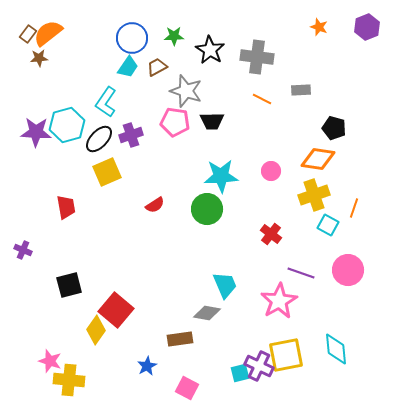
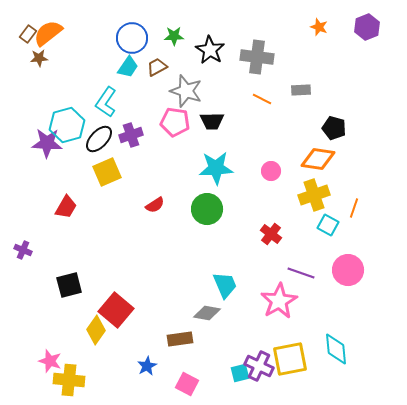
purple star at (36, 132): moved 11 px right, 11 px down
cyan star at (221, 176): moved 5 px left, 8 px up
red trapezoid at (66, 207): rotated 40 degrees clockwise
yellow square at (286, 355): moved 4 px right, 4 px down
pink square at (187, 388): moved 4 px up
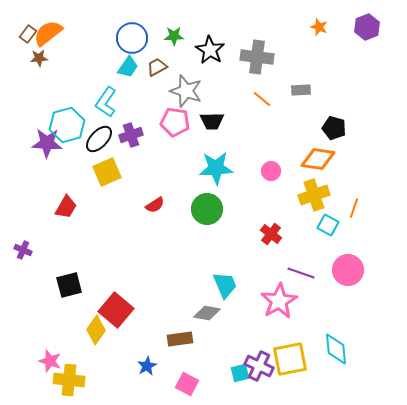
orange line at (262, 99): rotated 12 degrees clockwise
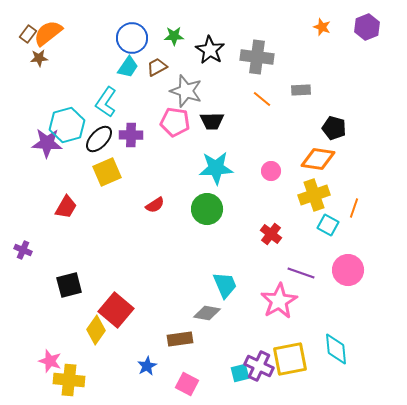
orange star at (319, 27): moved 3 px right
purple cross at (131, 135): rotated 20 degrees clockwise
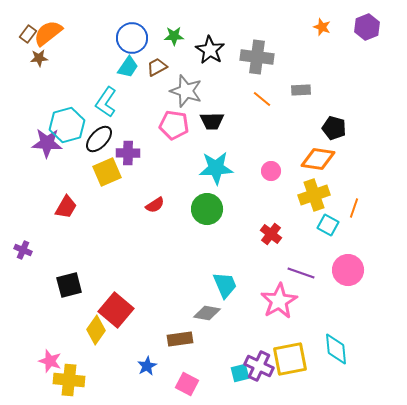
pink pentagon at (175, 122): moved 1 px left, 3 px down
purple cross at (131, 135): moved 3 px left, 18 px down
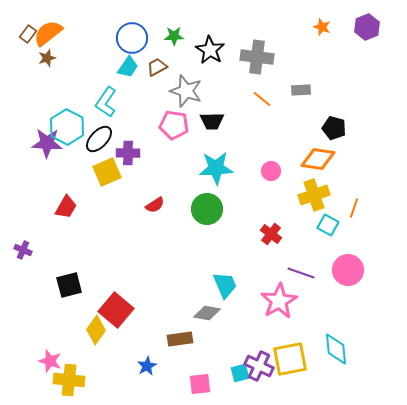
brown star at (39, 58): moved 8 px right; rotated 12 degrees counterclockwise
cyan hexagon at (67, 125): moved 2 px down; rotated 16 degrees counterclockwise
pink square at (187, 384): moved 13 px right; rotated 35 degrees counterclockwise
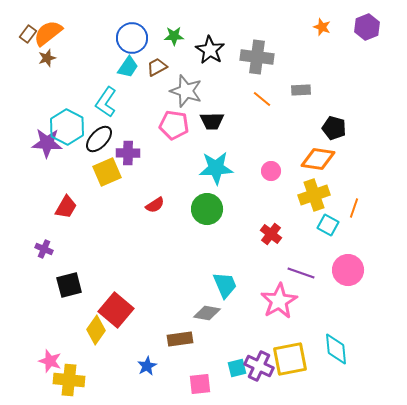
purple cross at (23, 250): moved 21 px right, 1 px up
cyan square at (240, 373): moved 3 px left, 5 px up
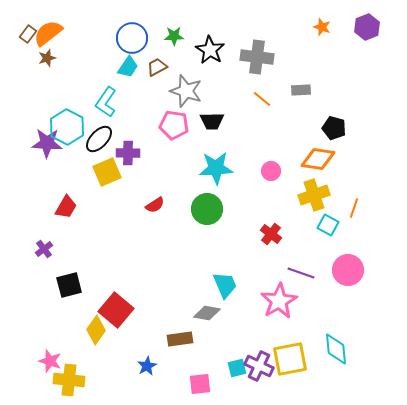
purple cross at (44, 249): rotated 30 degrees clockwise
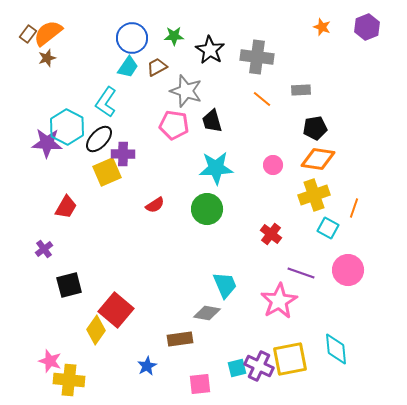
black trapezoid at (212, 121): rotated 75 degrees clockwise
black pentagon at (334, 128): moved 19 px left; rotated 25 degrees counterclockwise
purple cross at (128, 153): moved 5 px left, 1 px down
pink circle at (271, 171): moved 2 px right, 6 px up
cyan square at (328, 225): moved 3 px down
